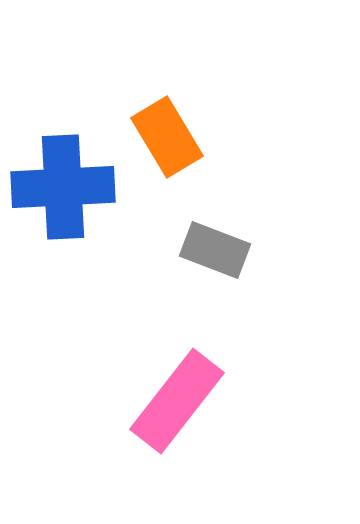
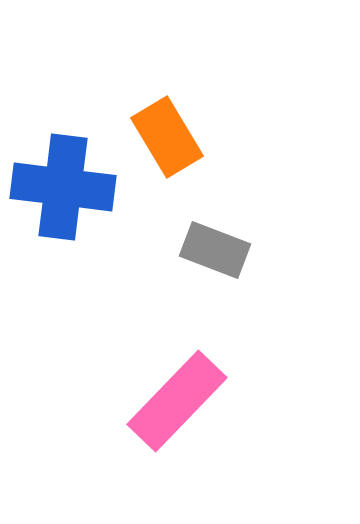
blue cross: rotated 10 degrees clockwise
pink rectangle: rotated 6 degrees clockwise
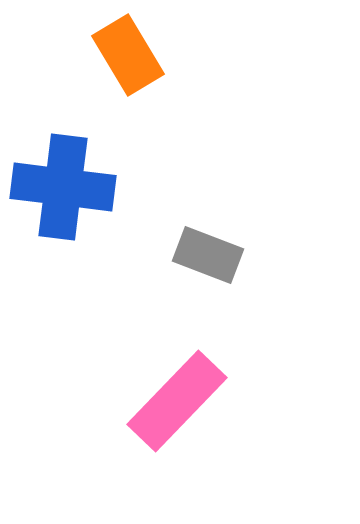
orange rectangle: moved 39 px left, 82 px up
gray rectangle: moved 7 px left, 5 px down
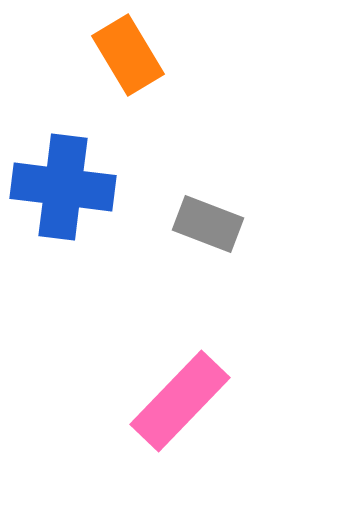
gray rectangle: moved 31 px up
pink rectangle: moved 3 px right
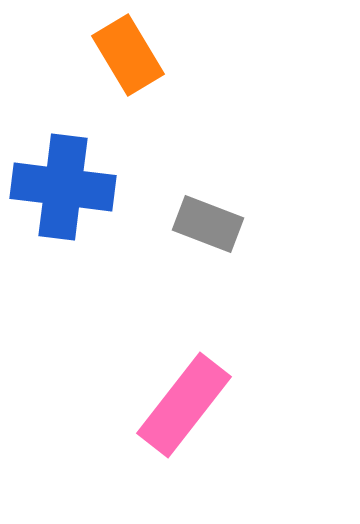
pink rectangle: moved 4 px right, 4 px down; rotated 6 degrees counterclockwise
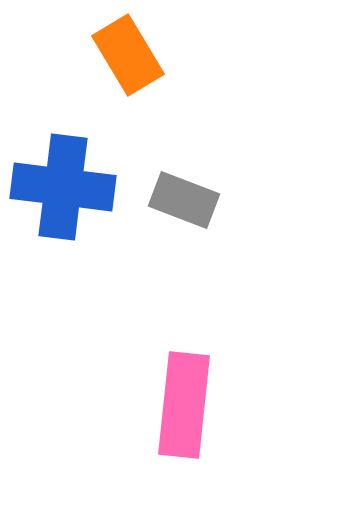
gray rectangle: moved 24 px left, 24 px up
pink rectangle: rotated 32 degrees counterclockwise
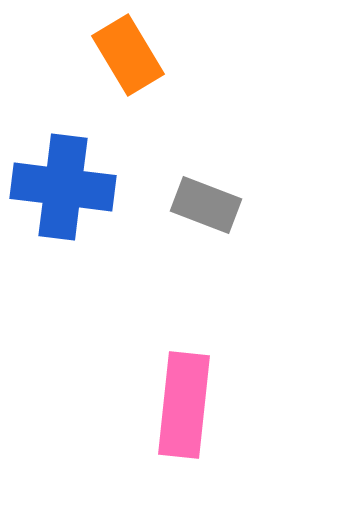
gray rectangle: moved 22 px right, 5 px down
